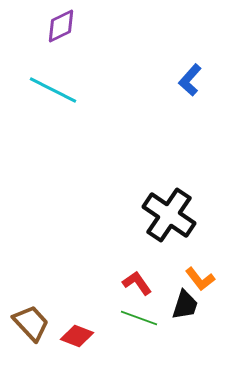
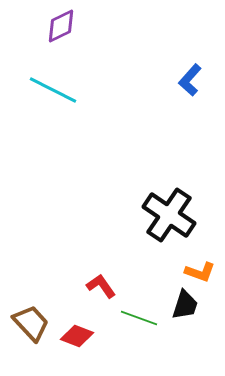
orange L-shape: moved 7 px up; rotated 32 degrees counterclockwise
red L-shape: moved 36 px left, 3 px down
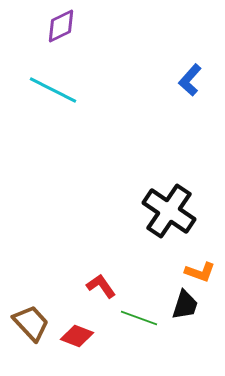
black cross: moved 4 px up
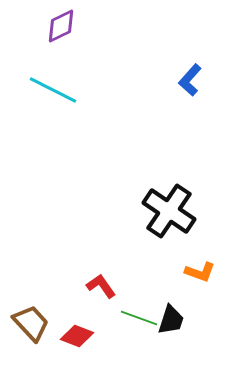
black trapezoid: moved 14 px left, 15 px down
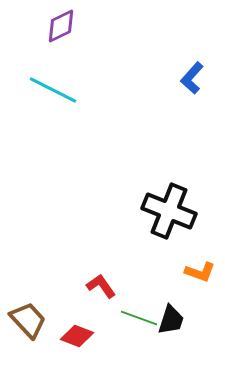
blue L-shape: moved 2 px right, 2 px up
black cross: rotated 12 degrees counterclockwise
brown trapezoid: moved 3 px left, 3 px up
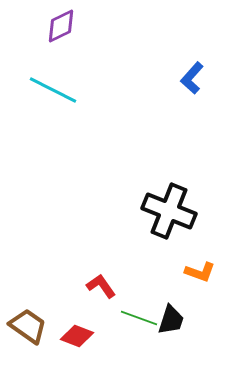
brown trapezoid: moved 6 px down; rotated 12 degrees counterclockwise
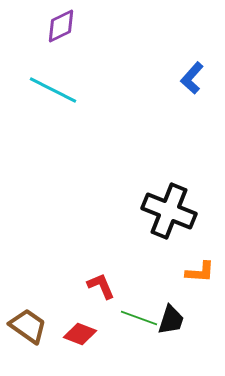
orange L-shape: rotated 16 degrees counterclockwise
red L-shape: rotated 12 degrees clockwise
red diamond: moved 3 px right, 2 px up
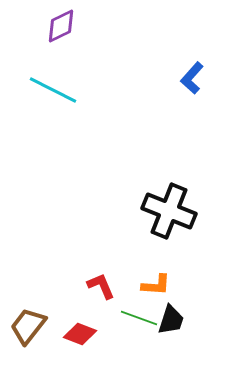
orange L-shape: moved 44 px left, 13 px down
brown trapezoid: rotated 87 degrees counterclockwise
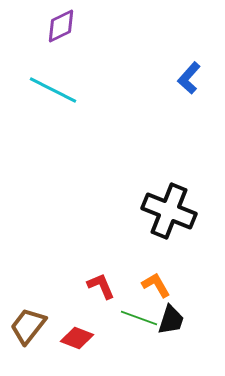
blue L-shape: moved 3 px left
orange L-shape: rotated 124 degrees counterclockwise
red diamond: moved 3 px left, 4 px down
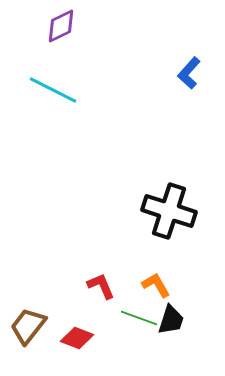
blue L-shape: moved 5 px up
black cross: rotated 4 degrees counterclockwise
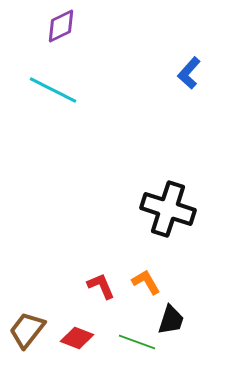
black cross: moved 1 px left, 2 px up
orange L-shape: moved 10 px left, 3 px up
green line: moved 2 px left, 24 px down
brown trapezoid: moved 1 px left, 4 px down
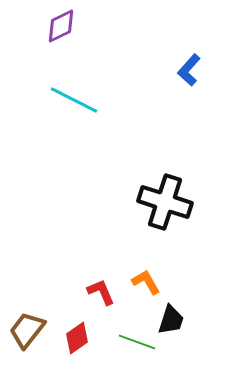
blue L-shape: moved 3 px up
cyan line: moved 21 px right, 10 px down
black cross: moved 3 px left, 7 px up
red L-shape: moved 6 px down
red diamond: rotated 56 degrees counterclockwise
